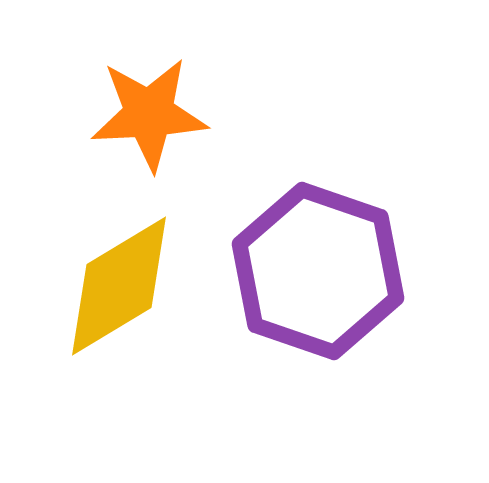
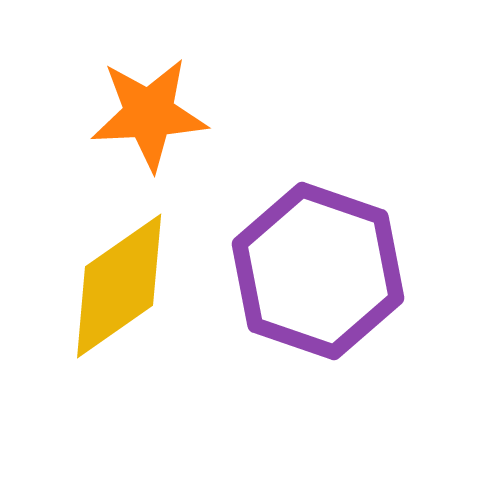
yellow diamond: rotated 4 degrees counterclockwise
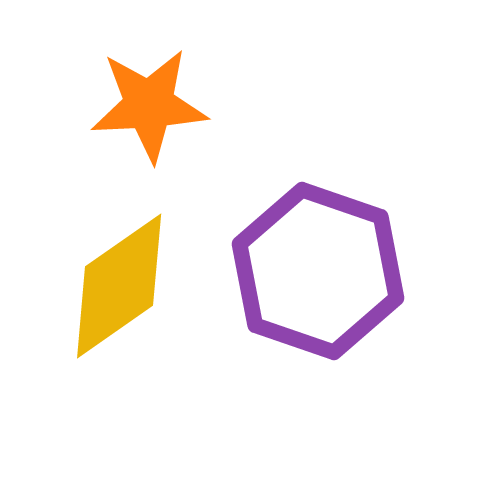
orange star: moved 9 px up
